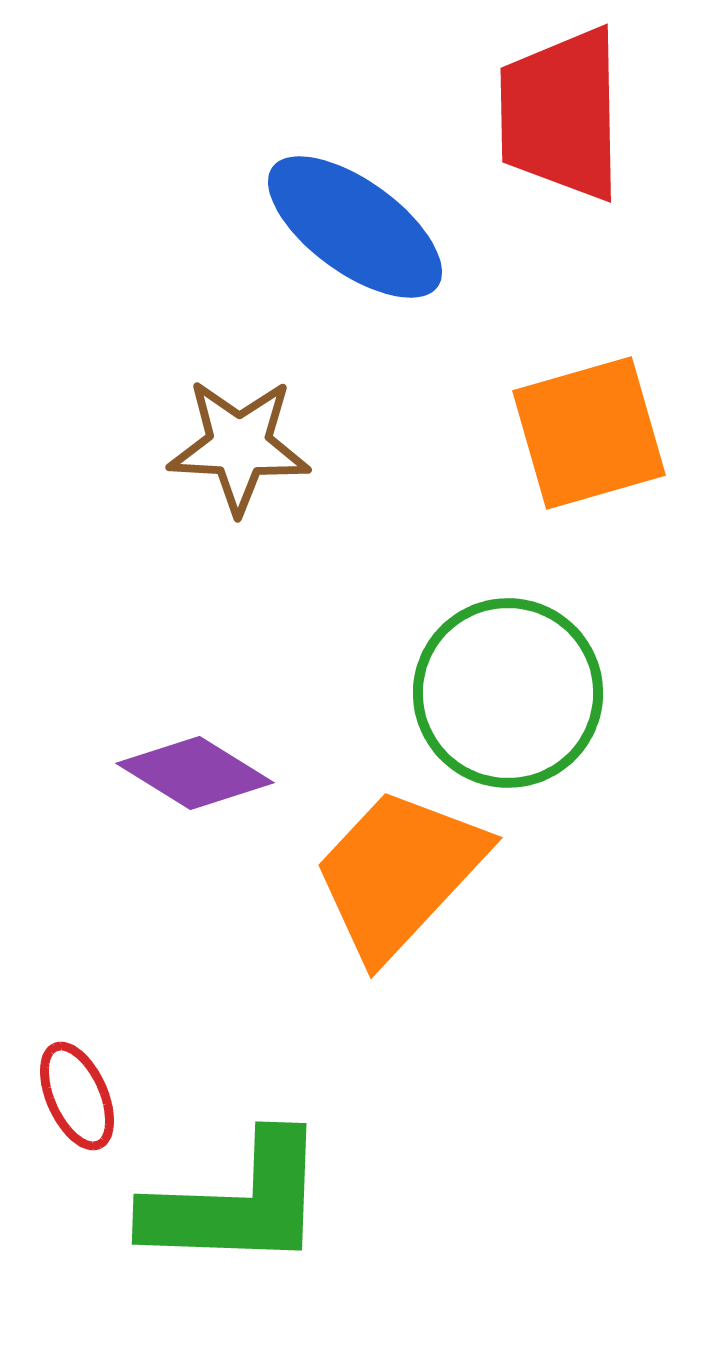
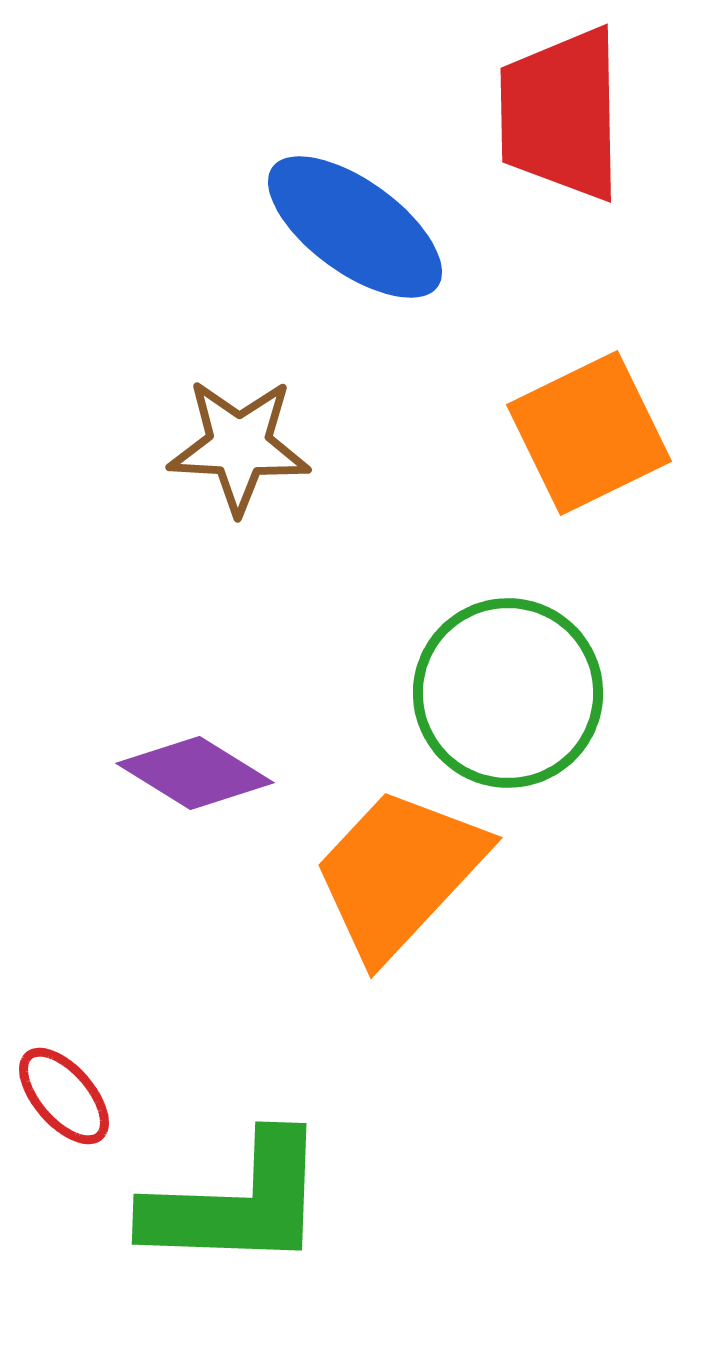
orange square: rotated 10 degrees counterclockwise
red ellipse: moved 13 px left; rotated 17 degrees counterclockwise
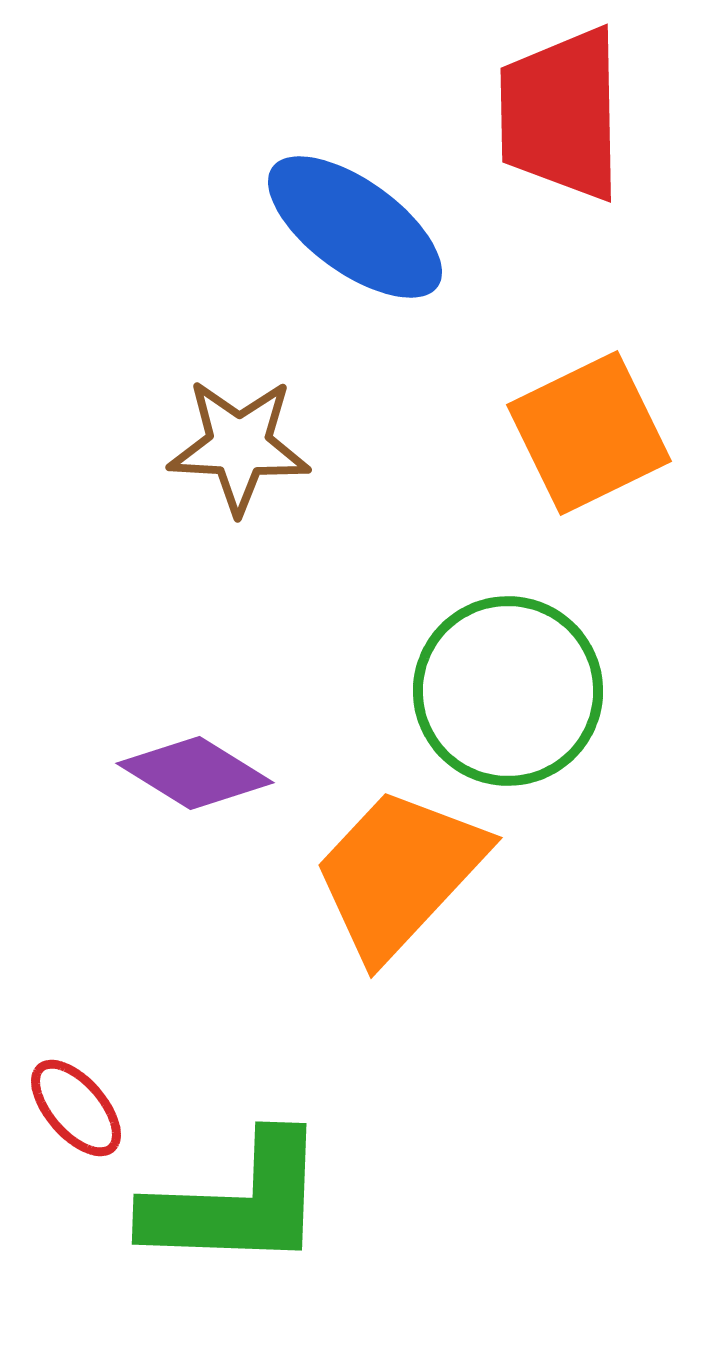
green circle: moved 2 px up
red ellipse: moved 12 px right, 12 px down
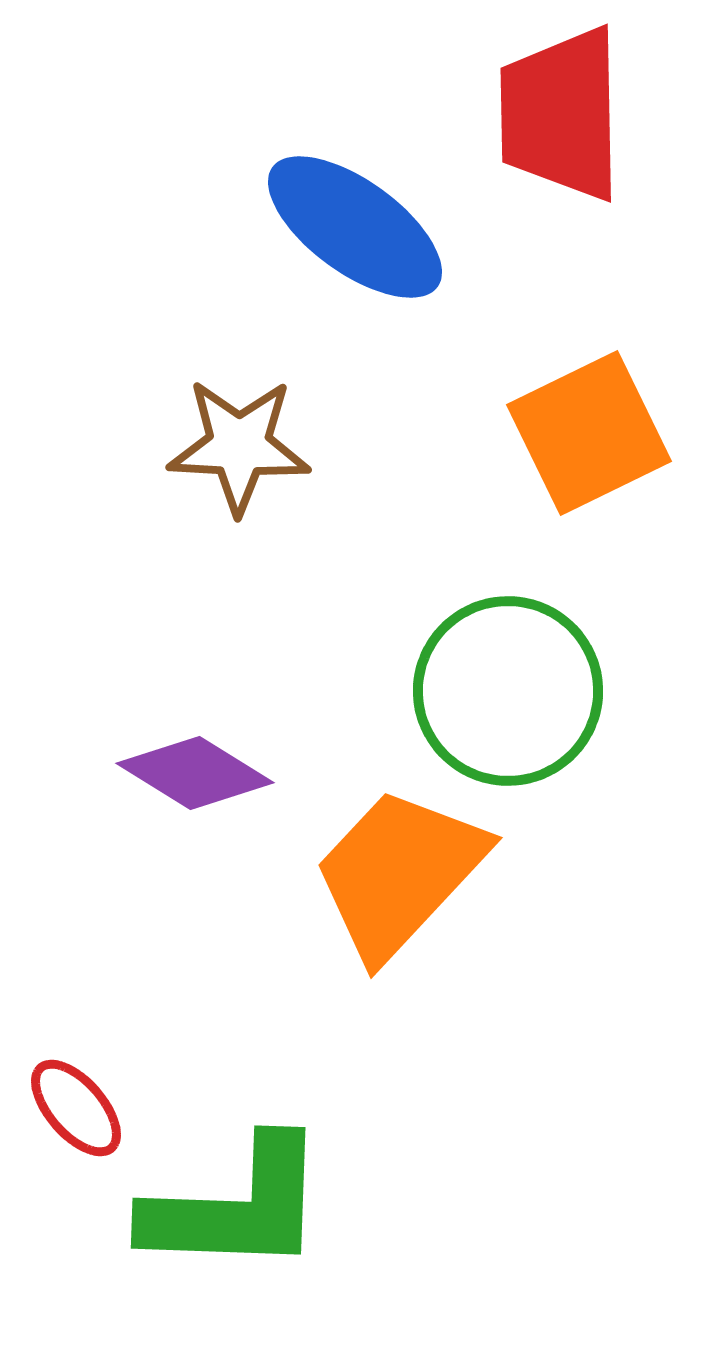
green L-shape: moved 1 px left, 4 px down
